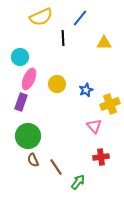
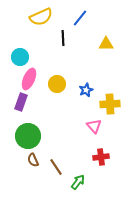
yellow triangle: moved 2 px right, 1 px down
yellow cross: rotated 18 degrees clockwise
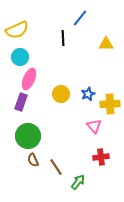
yellow semicircle: moved 24 px left, 13 px down
yellow circle: moved 4 px right, 10 px down
blue star: moved 2 px right, 4 px down
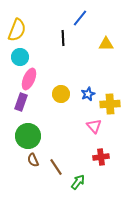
yellow semicircle: rotated 45 degrees counterclockwise
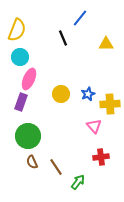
black line: rotated 21 degrees counterclockwise
brown semicircle: moved 1 px left, 2 px down
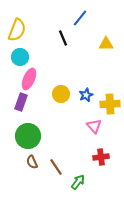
blue star: moved 2 px left, 1 px down
